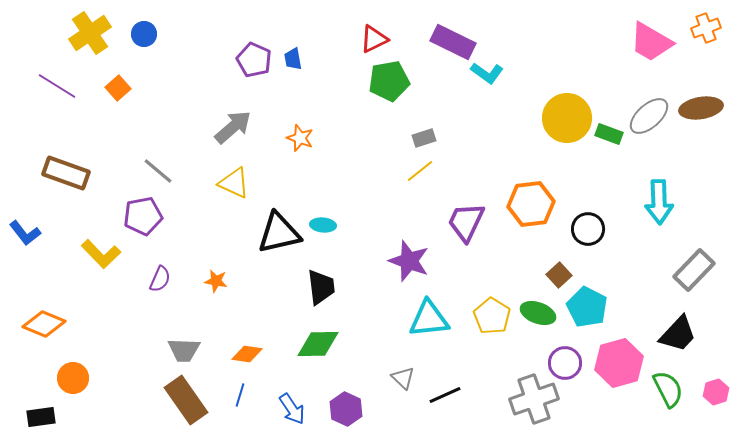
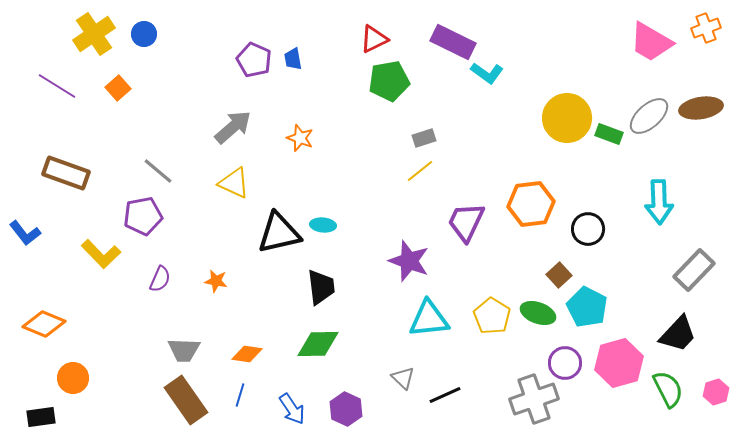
yellow cross at (90, 33): moved 4 px right, 1 px down
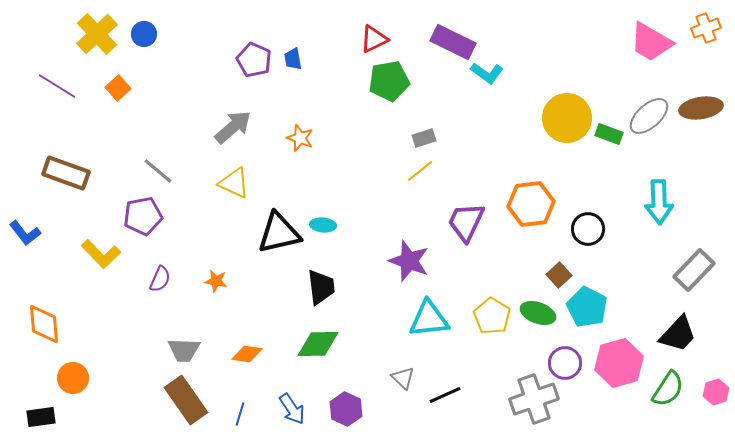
yellow cross at (94, 34): moved 3 px right; rotated 9 degrees counterclockwise
orange diamond at (44, 324): rotated 63 degrees clockwise
green semicircle at (668, 389): rotated 60 degrees clockwise
blue line at (240, 395): moved 19 px down
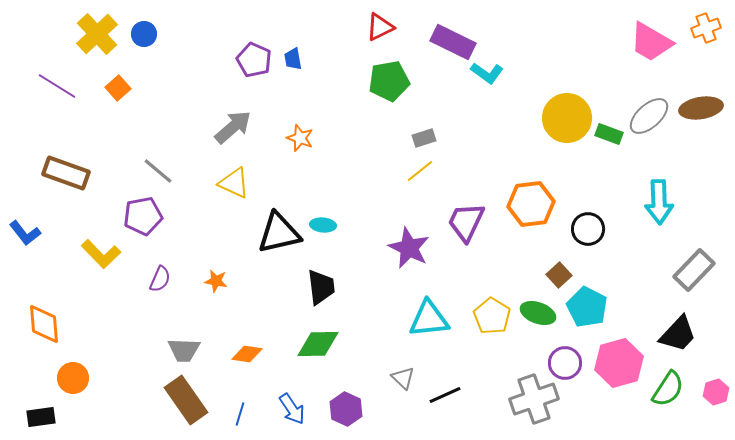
red triangle at (374, 39): moved 6 px right, 12 px up
purple star at (409, 261): moved 13 px up; rotated 6 degrees clockwise
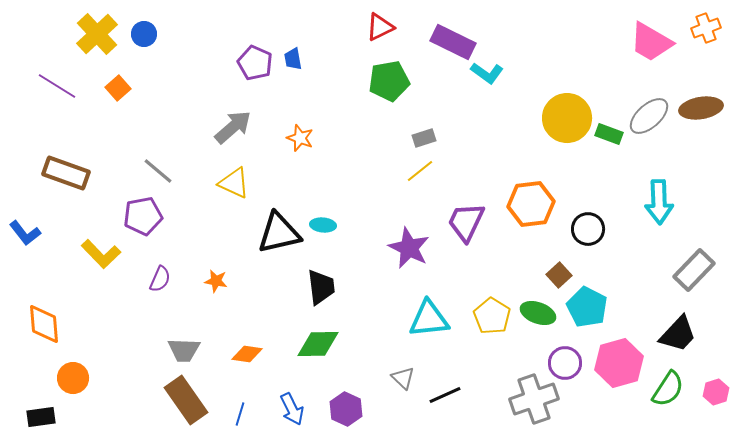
purple pentagon at (254, 60): moved 1 px right, 3 px down
blue arrow at (292, 409): rotated 8 degrees clockwise
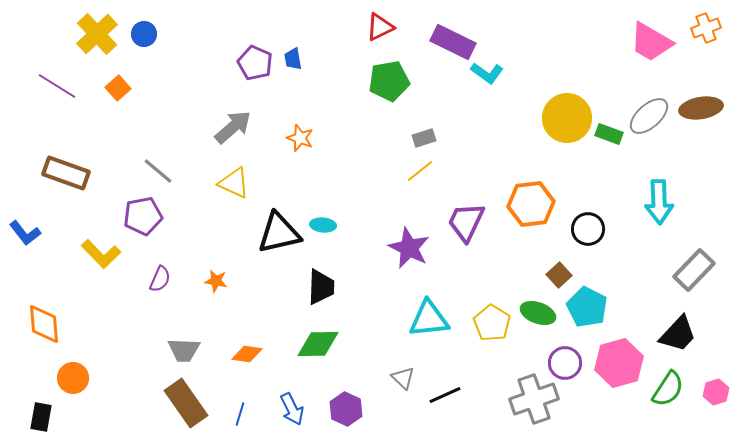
black trapezoid at (321, 287): rotated 9 degrees clockwise
yellow pentagon at (492, 316): moved 7 px down
brown rectangle at (186, 400): moved 3 px down
black rectangle at (41, 417): rotated 72 degrees counterclockwise
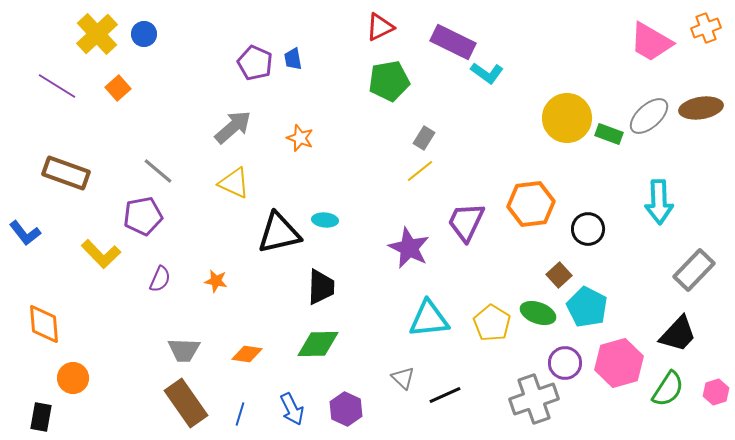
gray rectangle at (424, 138): rotated 40 degrees counterclockwise
cyan ellipse at (323, 225): moved 2 px right, 5 px up
